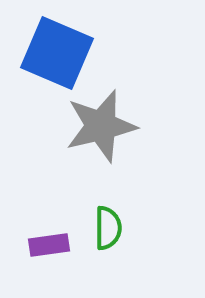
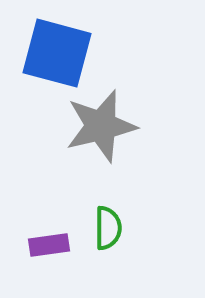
blue square: rotated 8 degrees counterclockwise
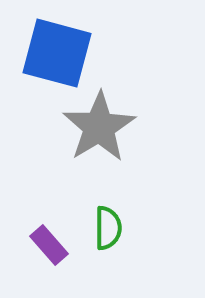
gray star: moved 2 px left, 1 px down; rotated 18 degrees counterclockwise
purple rectangle: rotated 57 degrees clockwise
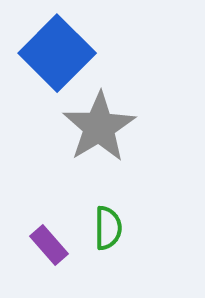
blue square: rotated 30 degrees clockwise
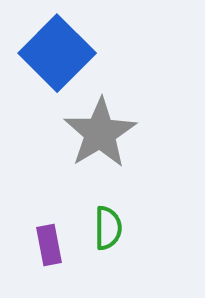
gray star: moved 1 px right, 6 px down
purple rectangle: rotated 30 degrees clockwise
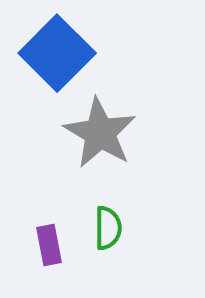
gray star: rotated 10 degrees counterclockwise
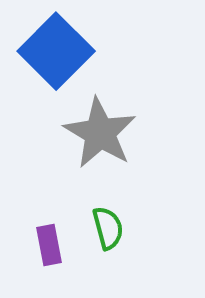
blue square: moved 1 px left, 2 px up
green semicircle: rotated 15 degrees counterclockwise
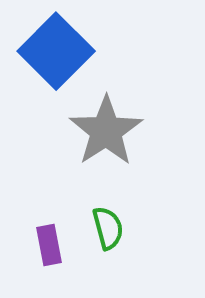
gray star: moved 6 px right, 2 px up; rotated 8 degrees clockwise
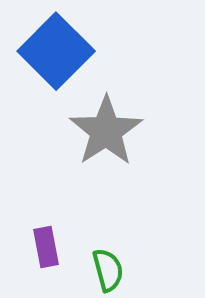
green semicircle: moved 42 px down
purple rectangle: moved 3 px left, 2 px down
